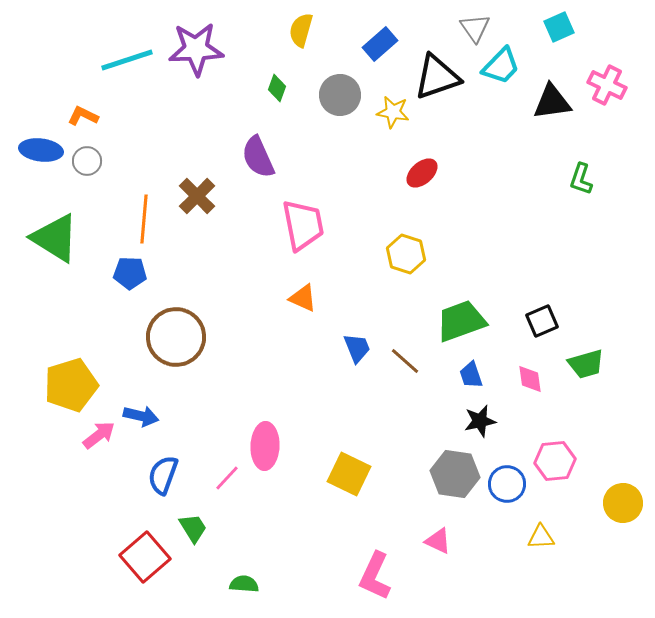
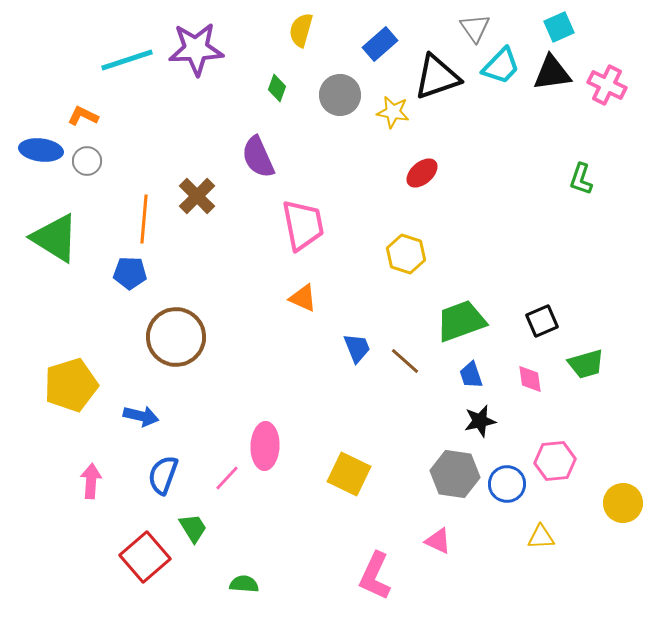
black triangle at (552, 102): moved 29 px up
pink arrow at (99, 435): moved 8 px left, 46 px down; rotated 48 degrees counterclockwise
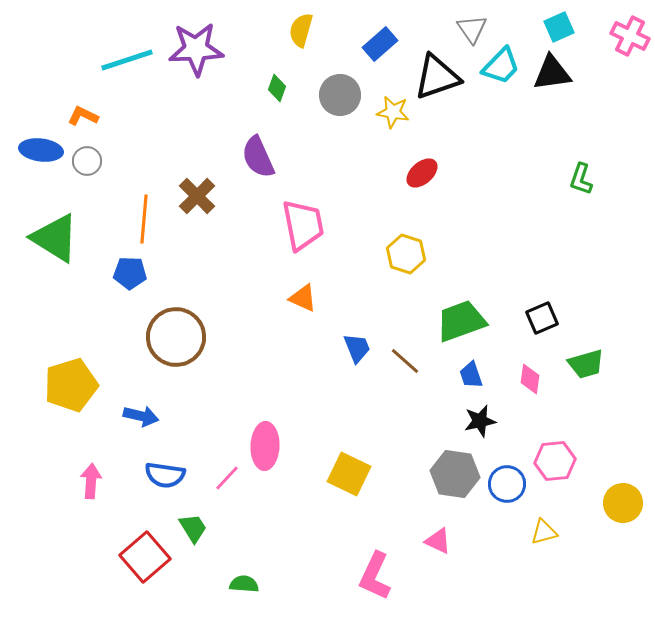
gray triangle at (475, 28): moved 3 px left, 1 px down
pink cross at (607, 85): moved 23 px right, 49 px up
black square at (542, 321): moved 3 px up
pink diamond at (530, 379): rotated 16 degrees clockwise
blue semicircle at (163, 475): moved 2 px right; rotated 102 degrees counterclockwise
yellow triangle at (541, 537): moved 3 px right, 5 px up; rotated 12 degrees counterclockwise
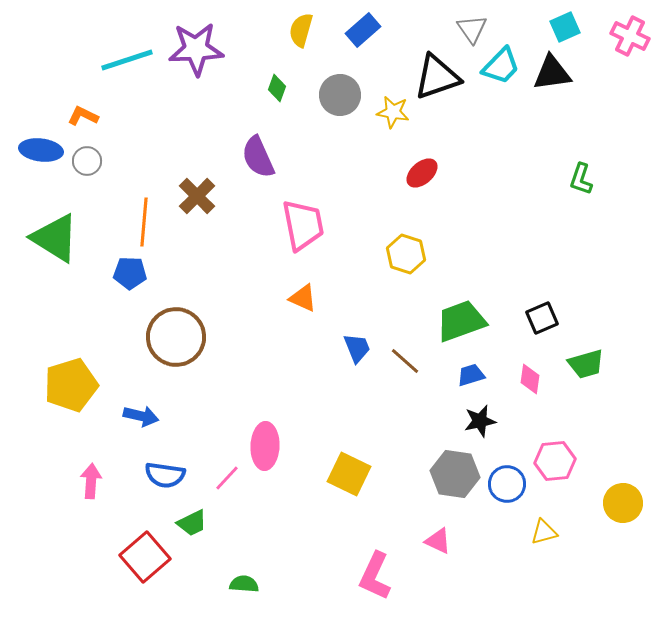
cyan square at (559, 27): moved 6 px right
blue rectangle at (380, 44): moved 17 px left, 14 px up
orange line at (144, 219): moved 3 px down
blue trapezoid at (471, 375): rotated 92 degrees clockwise
green trapezoid at (193, 528): moved 1 px left, 5 px up; rotated 96 degrees clockwise
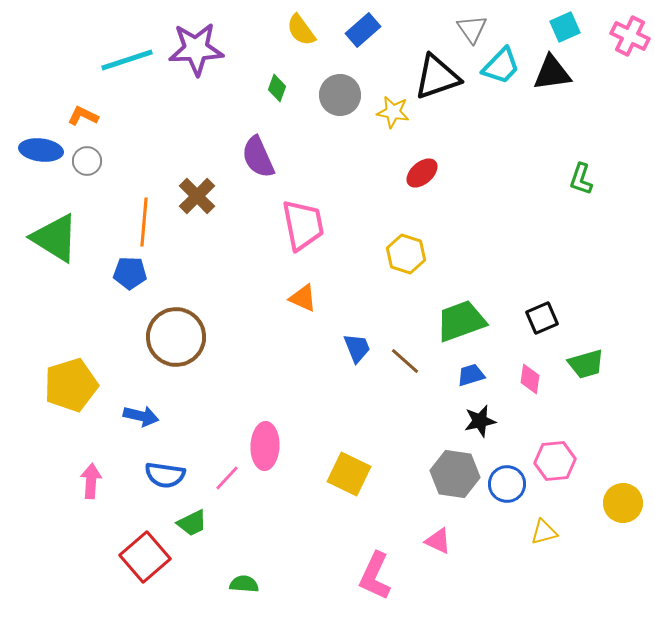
yellow semicircle at (301, 30): rotated 52 degrees counterclockwise
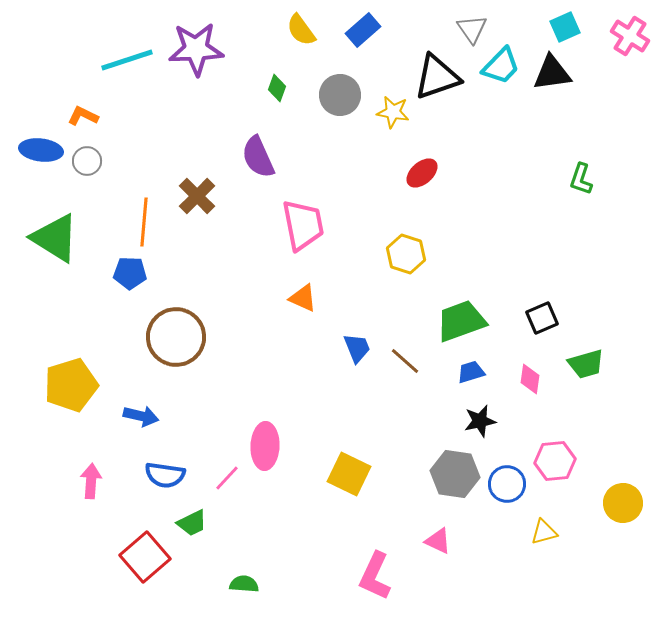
pink cross at (630, 36): rotated 6 degrees clockwise
blue trapezoid at (471, 375): moved 3 px up
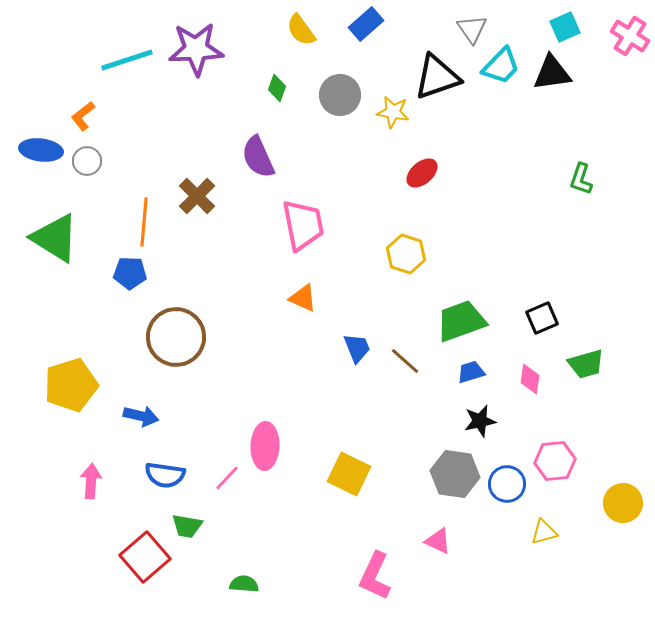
blue rectangle at (363, 30): moved 3 px right, 6 px up
orange L-shape at (83, 116): rotated 64 degrees counterclockwise
green trapezoid at (192, 523): moved 5 px left, 3 px down; rotated 36 degrees clockwise
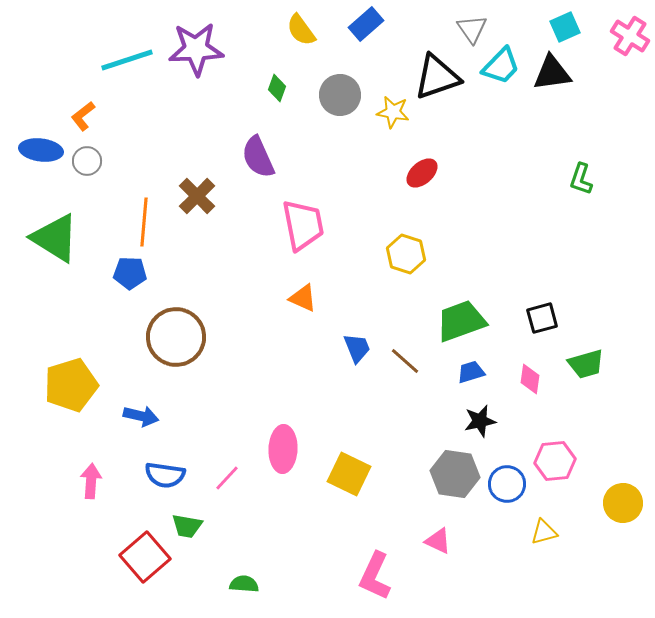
black square at (542, 318): rotated 8 degrees clockwise
pink ellipse at (265, 446): moved 18 px right, 3 px down
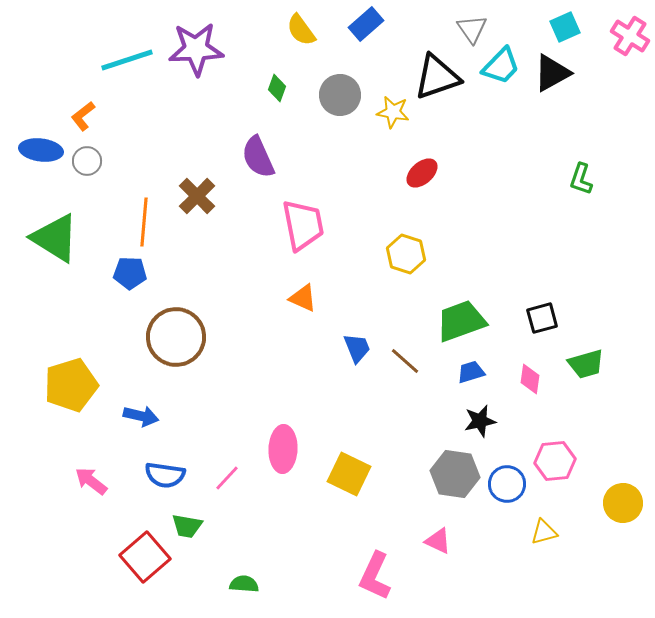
black triangle at (552, 73): rotated 21 degrees counterclockwise
pink arrow at (91, 481): rotated 56 degrees counterclockwise
